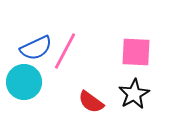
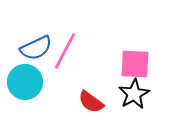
pink square: moved 1 px left, 12 px down
cyan circle: moved 1 px right
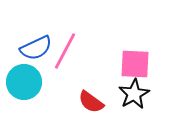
cyan circle: moved 1 px left
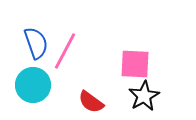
blue semicircle: moved 5 px up; rotated 84 degrees counterclockwise
cyan circle: moved 9 px right, 3 px down
black star: moved 10 px right, 2 px down
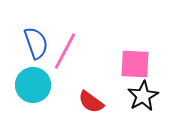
black star: moved 1 px left
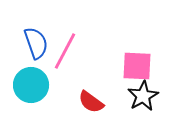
pink square: moved 2 px right, 2 px down
cyan circle: moved 2 px left
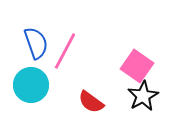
pink square: rotated 32 degrees clockwise
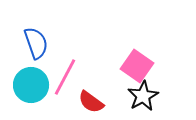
pink line: moved 26 px down
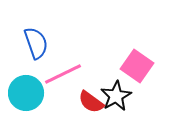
pink line: moved 2 px left, 3 px up; rotated 36 degrees clockwise
cyan circle: moved 5 px left, 8 px down
black star: moved 27 px left
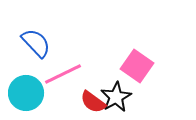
blue semicircle: rotated 24 degrees counterclockwise
black star: moved 1 px down
red semicircle: moved 2 px right
